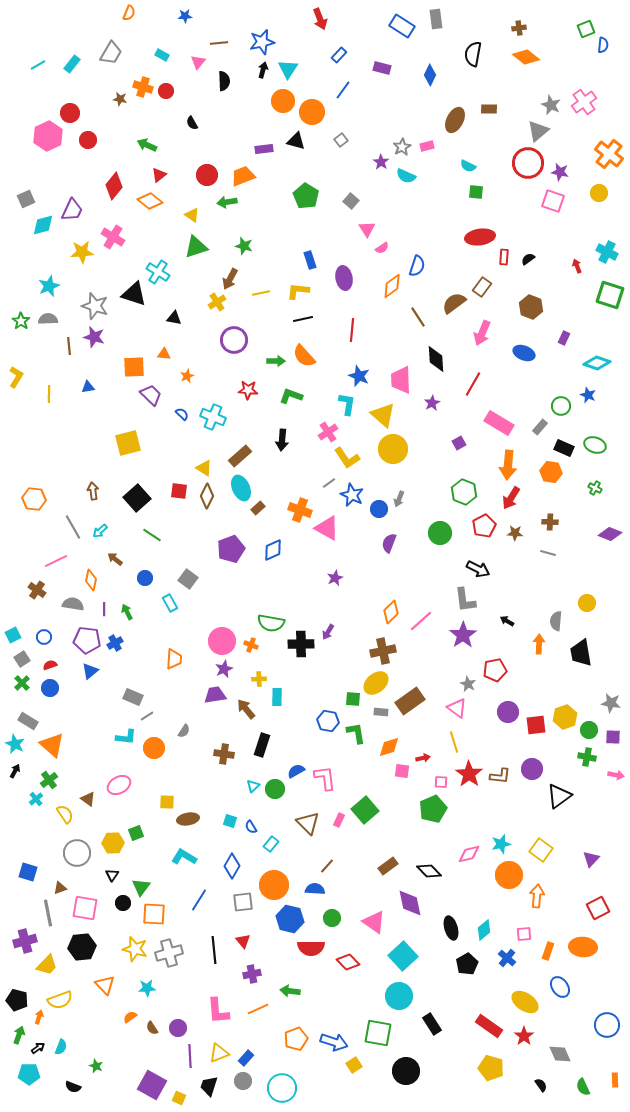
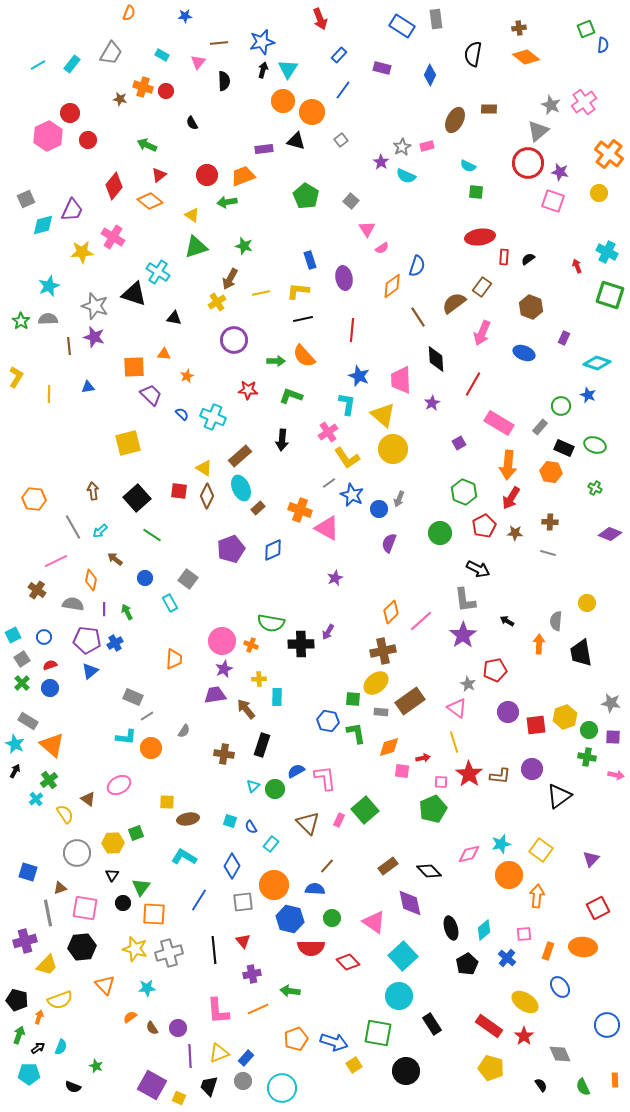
orange circle at (154, 748): moved 3 px left
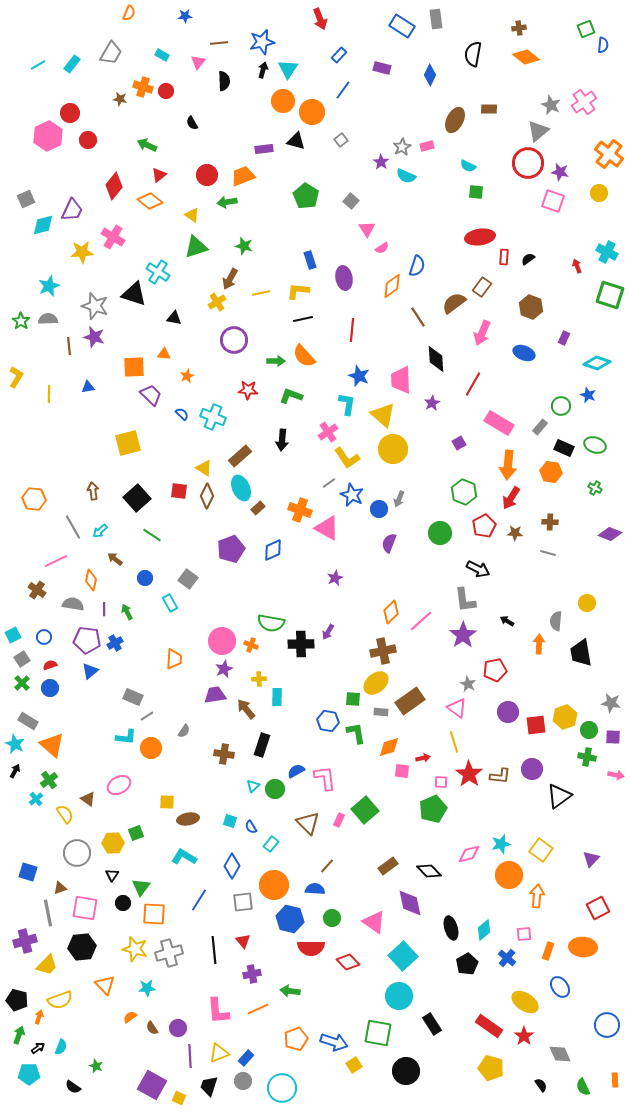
black semicircle at (73, 1087): rotated 14 degrees clockwise
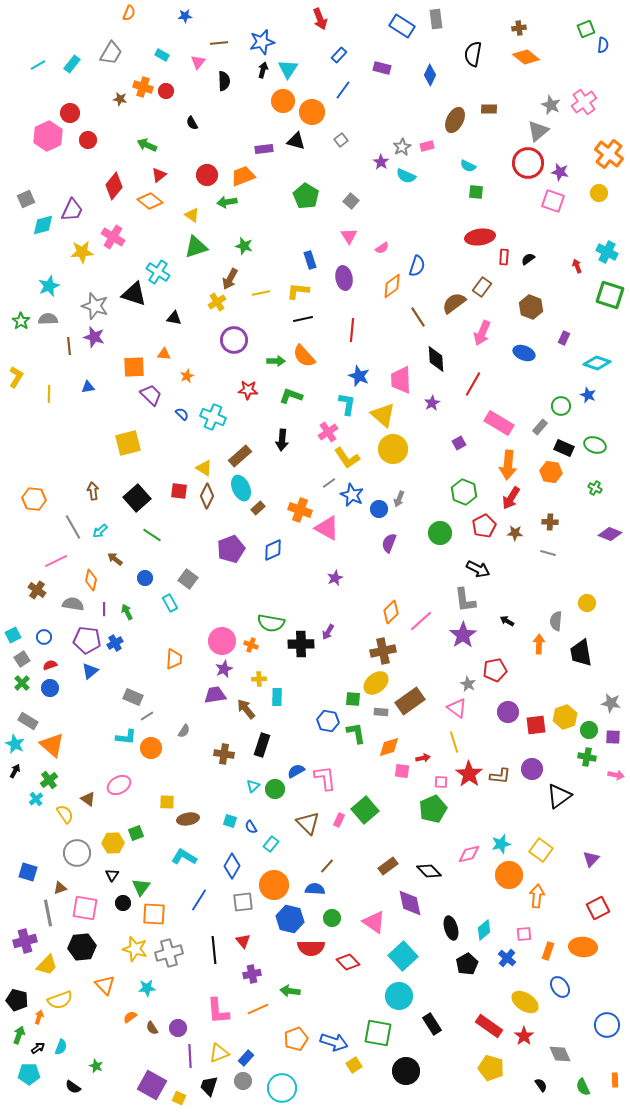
pink triangle at (367, 229): moved 18 px left, 7 px down
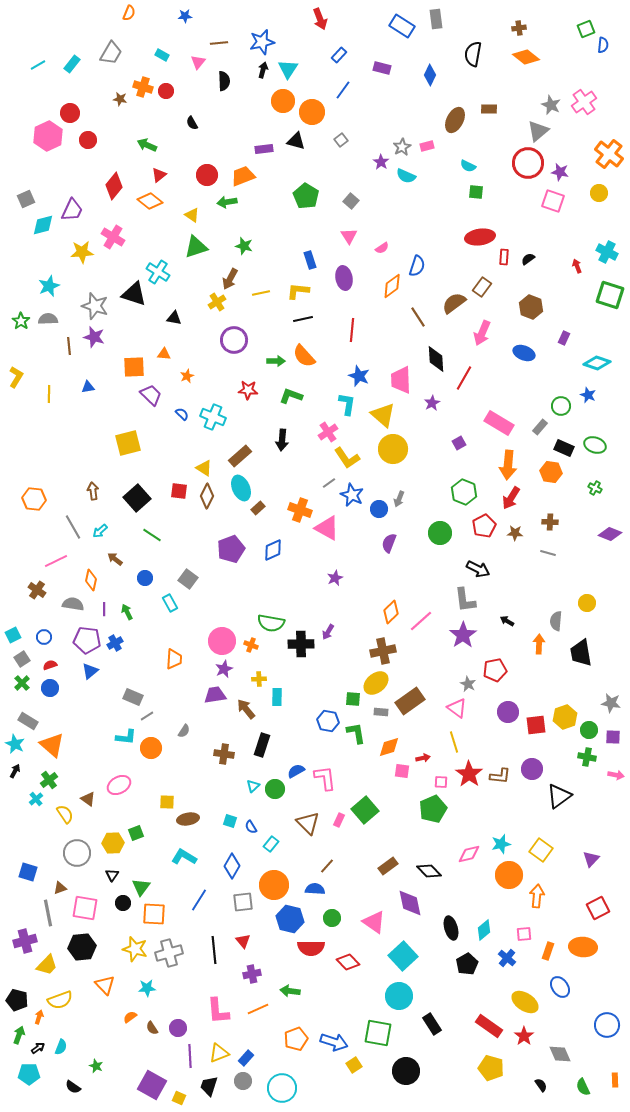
red line at (473, 384): moved 9 px left, 6 px up
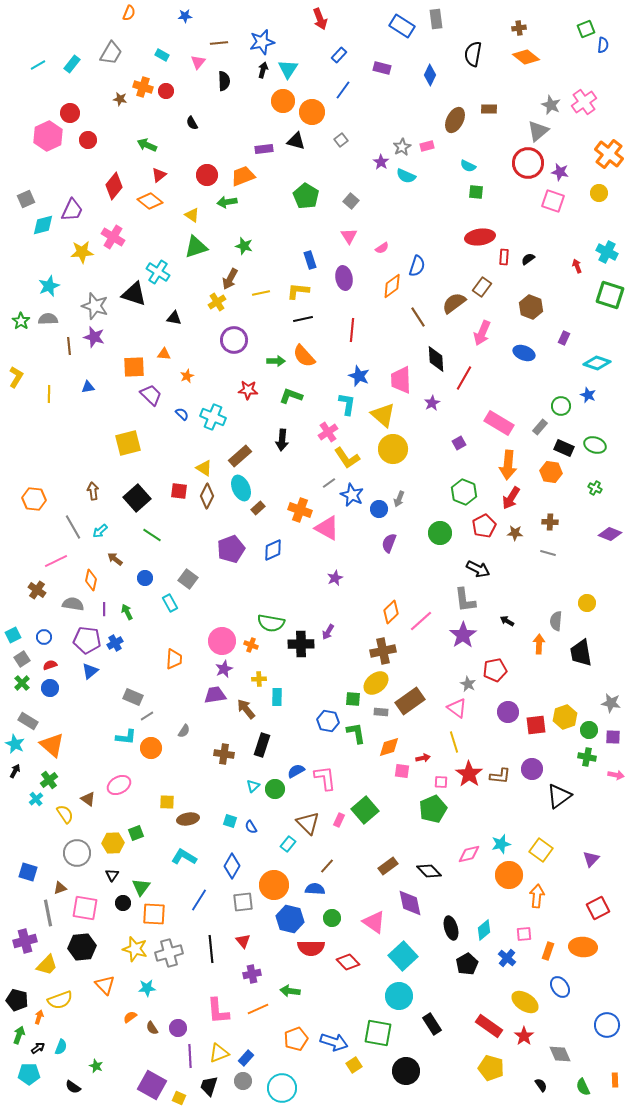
cyan rectangle at (271, 844): moved 17 px right
black line at (214, 950): moved 3 px left, 1 px up
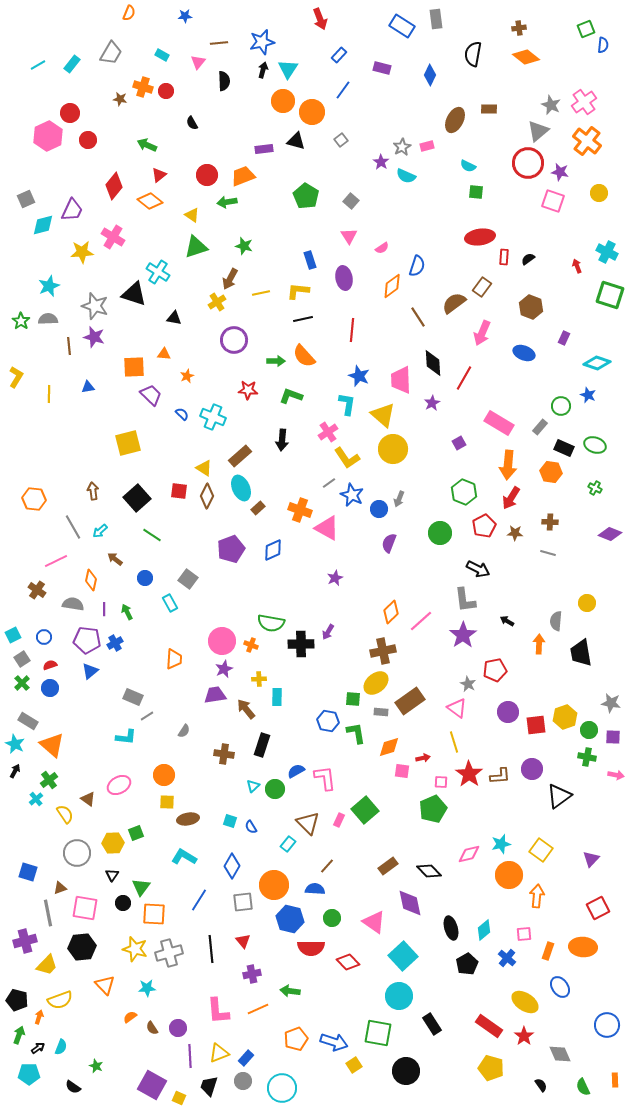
orange cross at (609, 154): moved 22 px left, 13 px up
black diamond at (436, 359): moved 3 px left, 4 px down
orange circle at (151, 748): moved 13 px right, 27 px down
brown L-shape at (500, 776): rotated 10 degrees counterclockwise
